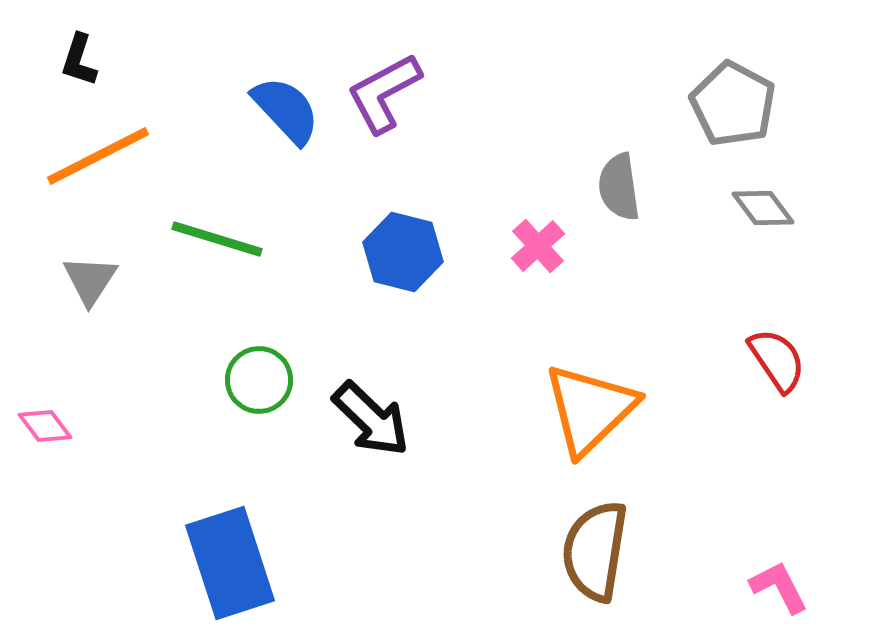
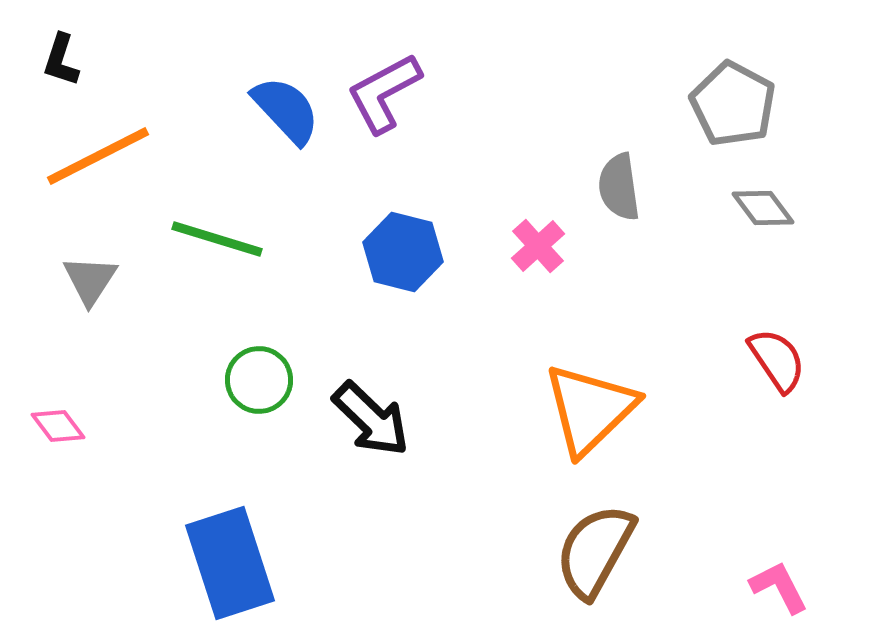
black L-shape: moved 18 px left
pink diamond: moved 13 px right
brown semicircle: rotated 20 degrees clockwise
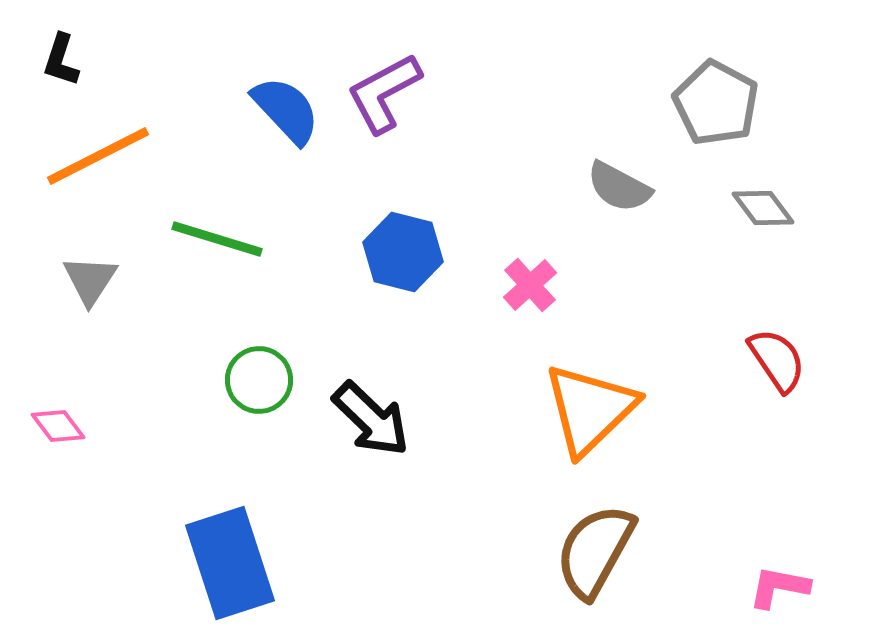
gray pentagon: moved 17 px left, 1 px up
gray semicircle: rotated 54 degrees counterclockwise
pink cross: moved 8 px left, 39 px down
pink L-shape: rotated 52 degrees counterclockwise
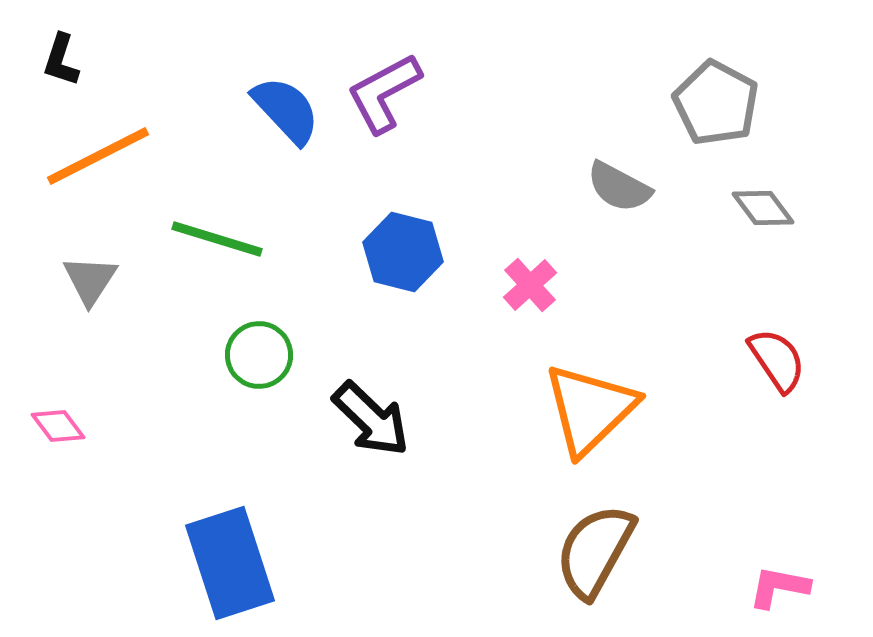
green circle: moved 25 px up
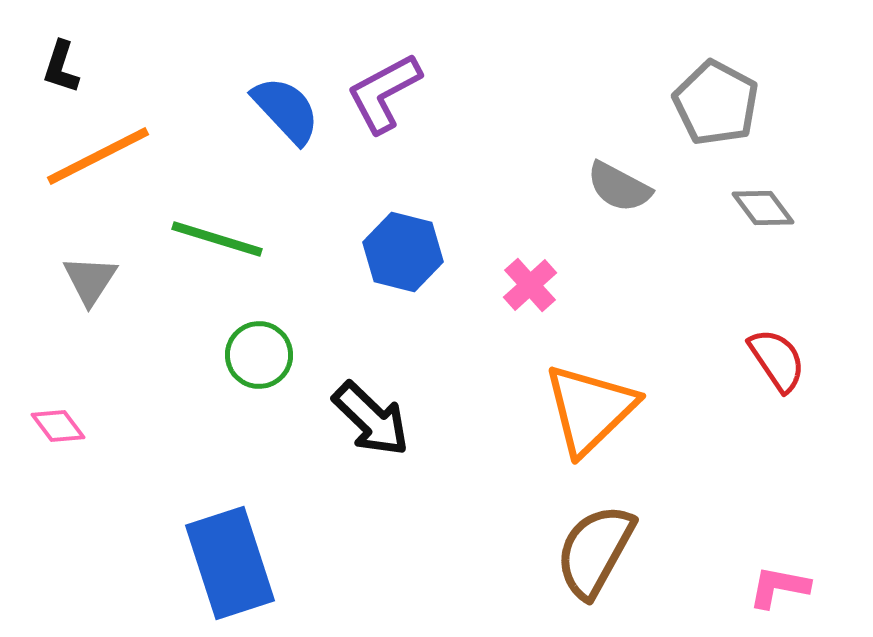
black L-shape: moved 7 px down
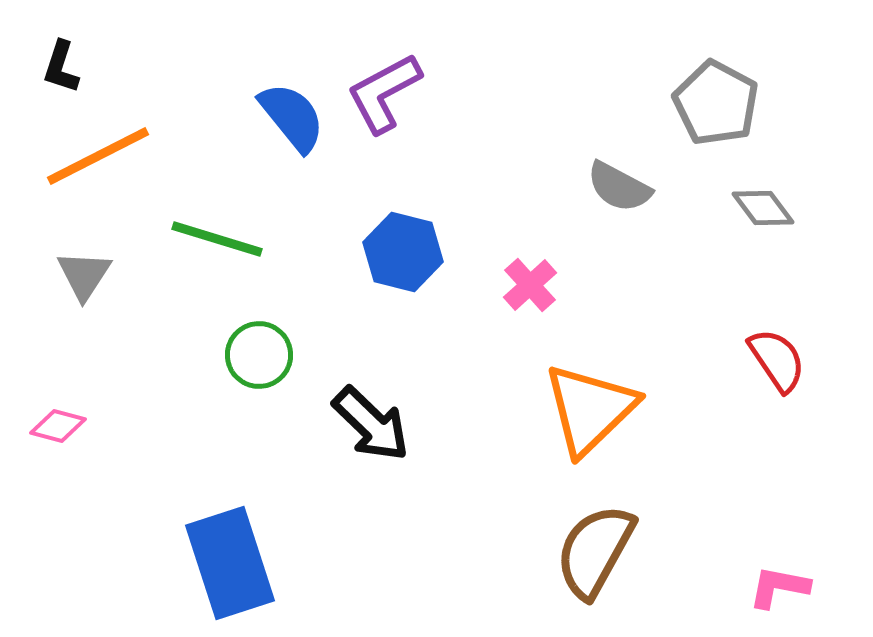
blue semicircle: moved 6 px right, 7 px down; rotated 4 degrees clockwise
gray triangle: moved 6 px left, 5 px up
black arrow: moved 5 px down
pink diamond: rotated 38 degrees counterclockwise
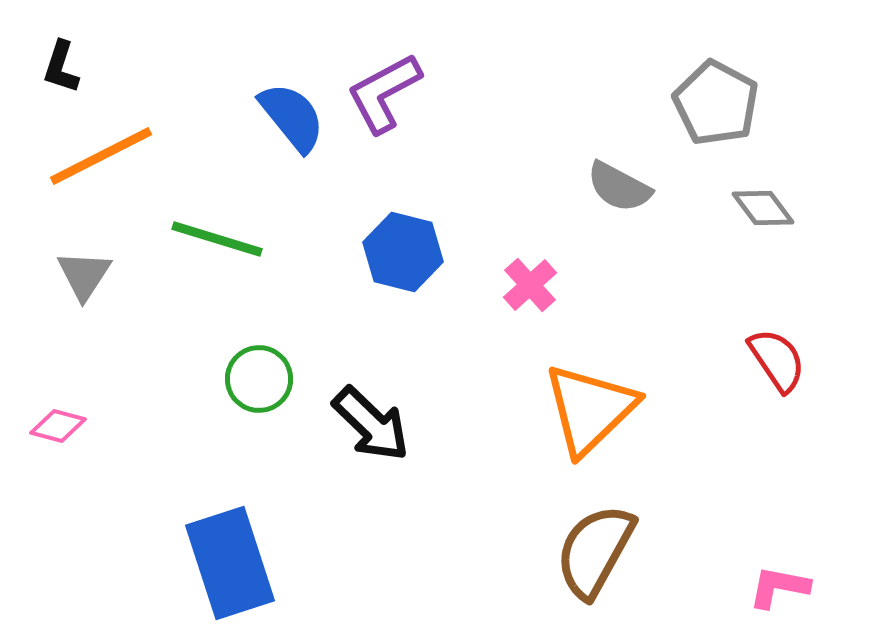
orange line: moved 3 px right
green circle: moved 24 px down
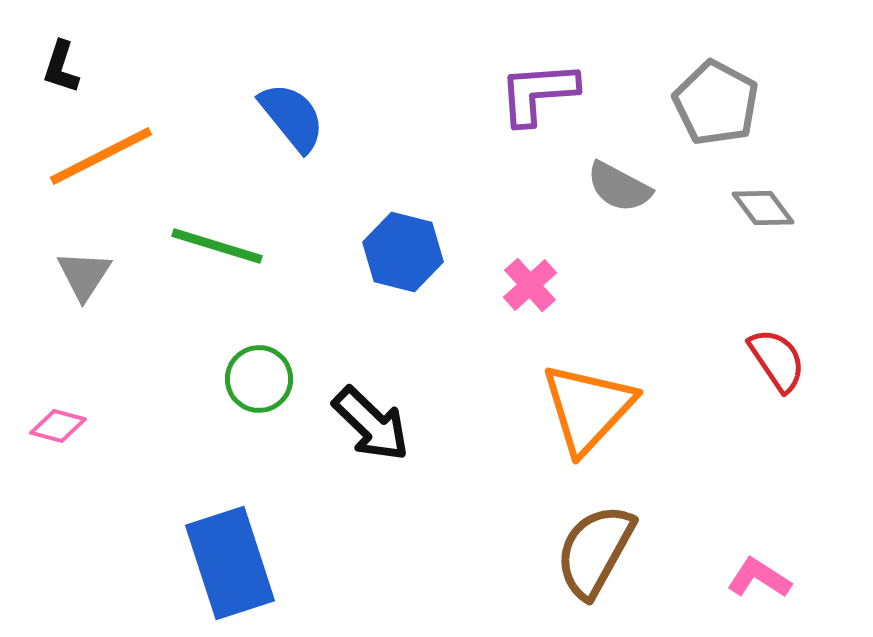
purple L-shape: moved 154 px right; rotated 24 degrees clockwise
green line: moved 7 px down
orange triangle: moved 2 px left, 1 px up; rotated 3 degrees counterclockwise
pink L-shape: moved 20 px left, 9 px up; rotated 22 degrees clockwise
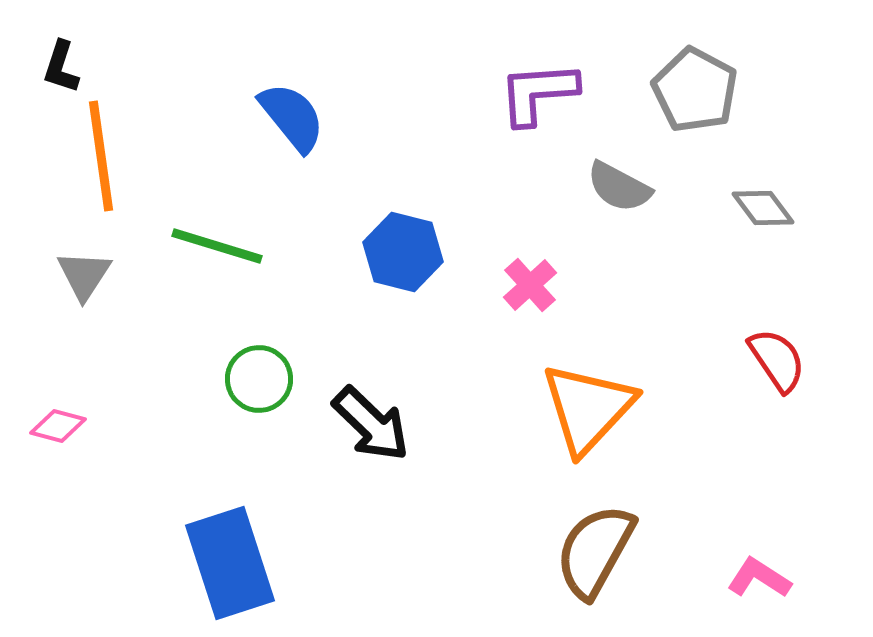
gray pentagon: moved 21 px left, 13 px up
orange line: rotated 71 degrees counterclockwise
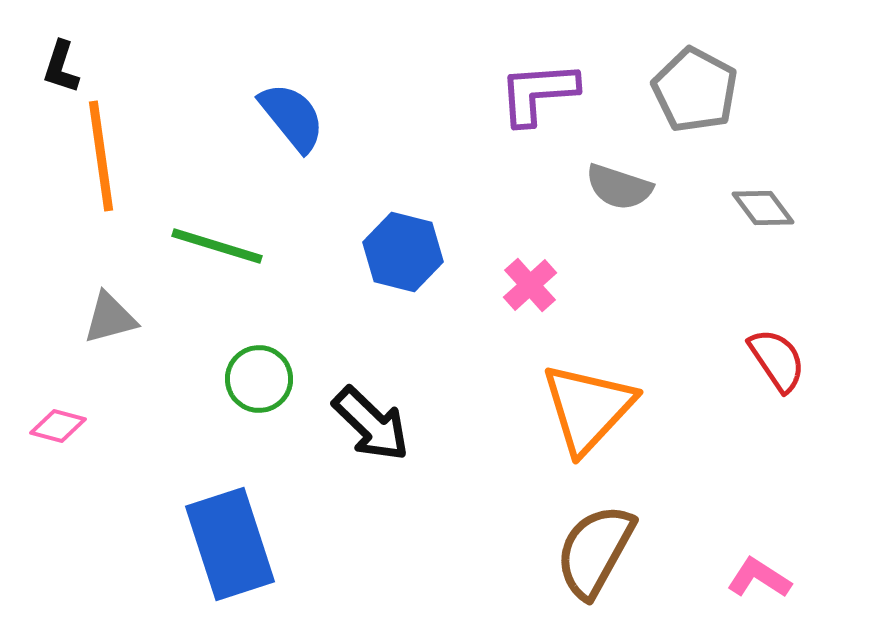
gray semicircle: rotated 10 degrees counterclockwise
gray triangle: moved 26 px right, 43 px down; rotated 42 degrees clockwise
blue rectangle: moved 19 px up
